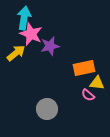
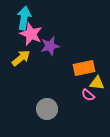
yellow arrow: moved 5 px right, 5 px down
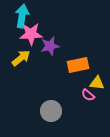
cyan arrow: moved 2 px left, 2 px up
pink star: rotated 25 degrees counterclockwise
orange rectangle: moved 6 px left, 3 px up
gray circle: moved 4 px right, 2 px down
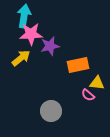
cyan arrow: moved 2 px right
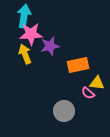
yellow arrow: moved 4 px right, 4 px up; rotated 72 degrees counterclockwise
pink semicircle: moved 2 px up
gray circle: moved 13 px right
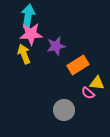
cyan arrow: moved 4 px right
purple star: moved 6 px right
yellow arrow: moved 1 px left
orange rectangle: rotated 20 degrees counterclockwise
gray circle: moved 1 px up
